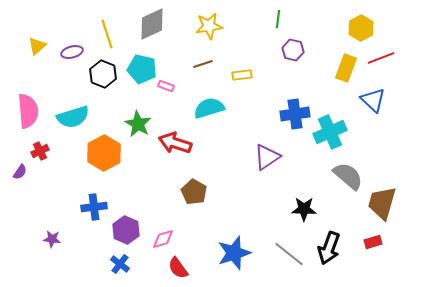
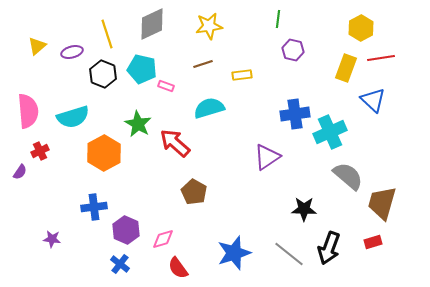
red line at (381, 58): rotated 12 degrees clockwise
red arrow at (175, 143): rotated 24 degrees clockwise
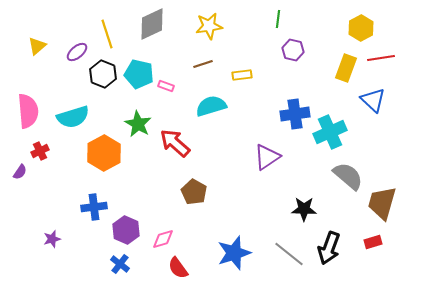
purple ellipse at (72, 52): moved 5 px right; rotated 25 degrees counterclockwise
cyan pentagon at (142, 69): moved 3 px left, 5 px down
cyan semicircle at (209, 108): moved 2 px right, 2 px up
purple star at (52, 239): rotated 24 degrees counterclockwise
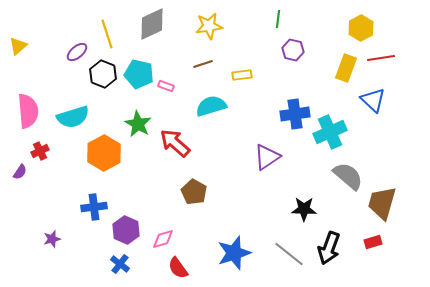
yellow triangle at (37, 46): moved 19 px left
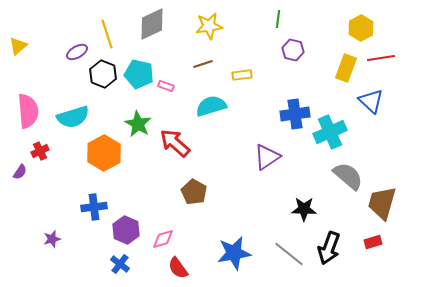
purple ellipse at (77, 52): rotated 10 degrees clockwise
blue triangle at (373, 100): moved 2 px left, 1 px down
blue star at (234, 253): rotated 8 degrees clockwise
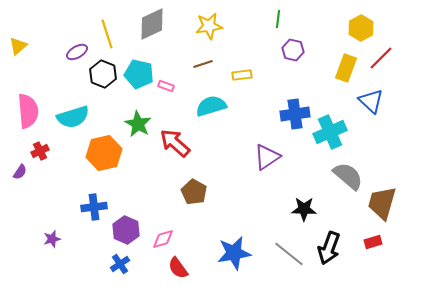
red line at (381, 58): rotated 36 degrees counterclockwise
orange hexagon at (104, 153): rotated 16 degrees clockwise
blue cross at (120, 264): rotated 18 degrees clockwise
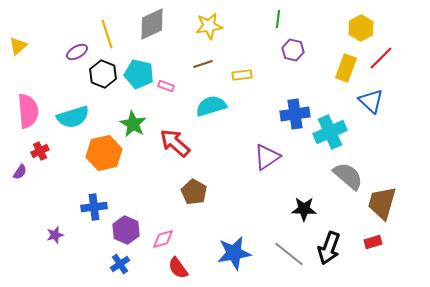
green star at (138, 124): moved 5 px left
purple star at (52, 239): moved 3 px right, 4 px up
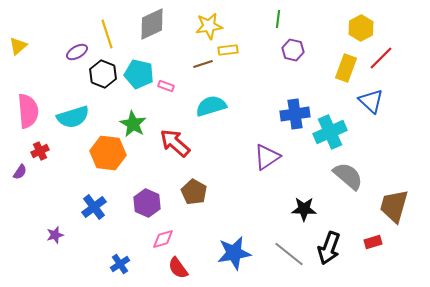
yellow rectangle at (242, 75): moved 14 px left, 25 px up
orange hexagon at (104, 153): moved 4 px right; rotated 20 degrees clockwise
brown trapezoid at (382, 203): moved 12 px right, 3 px down
blue cross at (94, 207): rotated 30 degrees counterclockwise
purple hexagon at (126, 230): moved 21 px right, 27 px up
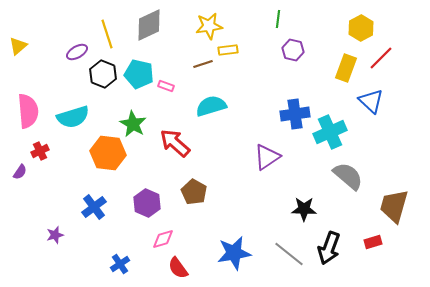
gray diamond at (152, 24): moved 3 px left, 1 px down
